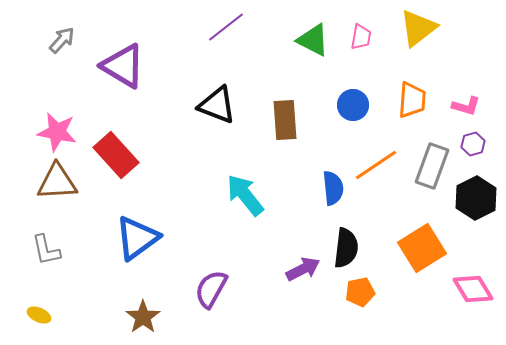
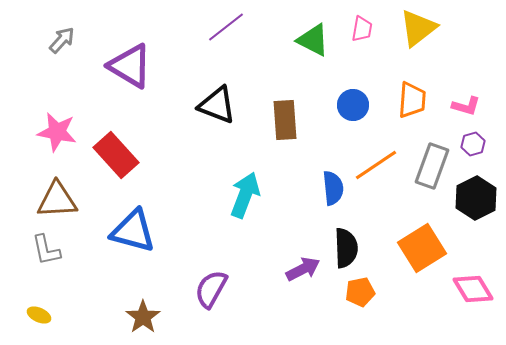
pink trapezoid: moved 1 px right, 8 px up
purple triangle: moved 7 px right
brown triangle: moved 18 px down
cyan arrow: rotated 60 degrees clockwise
blue triangle: moved 4 px left, 7 px up; rotated 51 degrees clockwise
black semicircle: rotated 9 degrees counterclockwise
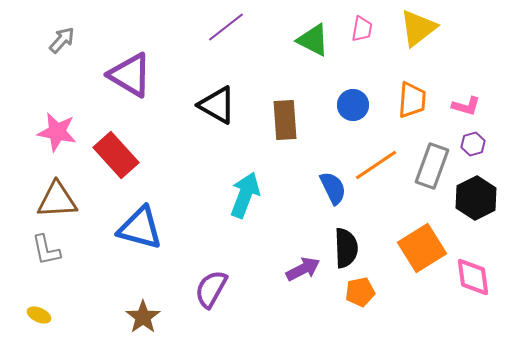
purple triangle: moved 9 px down
black triangle: rotated 9 degrees clockwise
blue semicircle: rotated 20 degrees counterclockwise
blue triangle: moved 7 px right, 3 px up
pink diamond: moved 12 px up; rotated 24 degrees clockwise
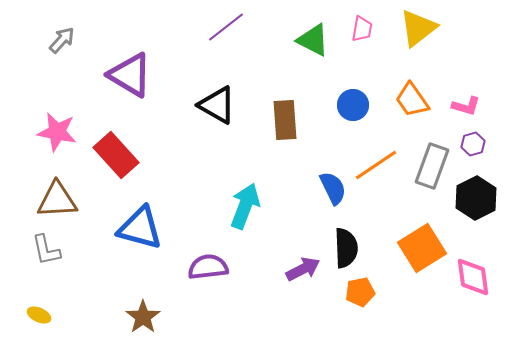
orange trapezoid: rotated 141 degrees clockwise
cyan arrow: moved 11 px down
purple semicircle: moved 3 px left, 22 px up; rotated 54 degrees clockwise
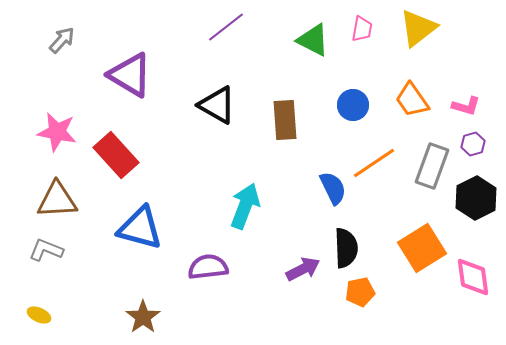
orange line: moved 2 px left, 2 px up
gray L-shape: rotated 124 degrees clockwise
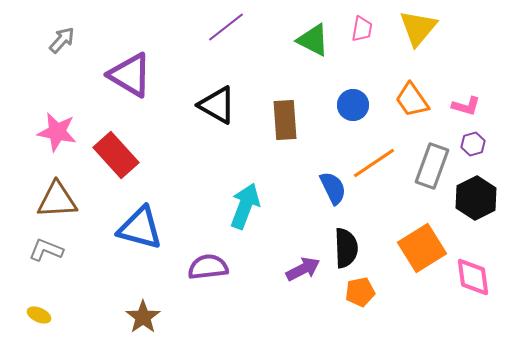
yellow triangle: rotated 12 degrees counterclockwise
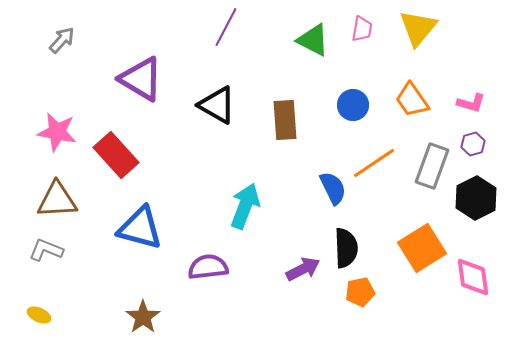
purple line: rotated 24 degrees counterclockwise
purple triangle: moved 11 px right, 4 px down
pink L-shape: moved 5 px right, 3 px up
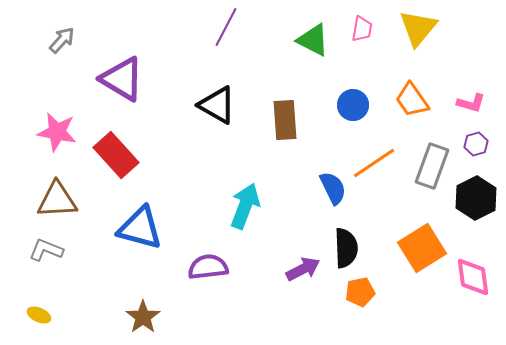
purple triangle: moved 19 px left
purple hexagon: moved 3 px right
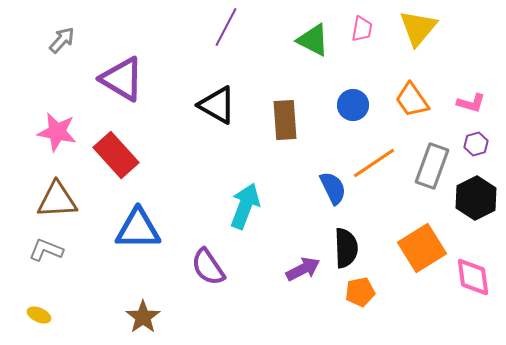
blue triangle: moved 2 px left, 1 px down; rotated 15 degrees counterclockwise
purple semicircle: rotated 117 degrees counterclockwise
